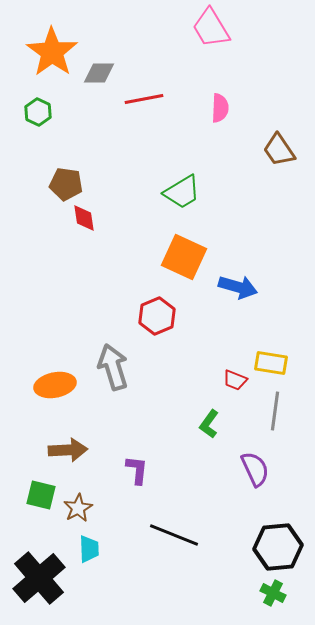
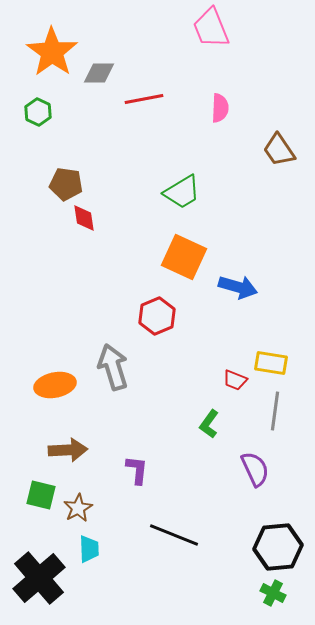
pink trapezoid: rotated 9 degrees clockwise
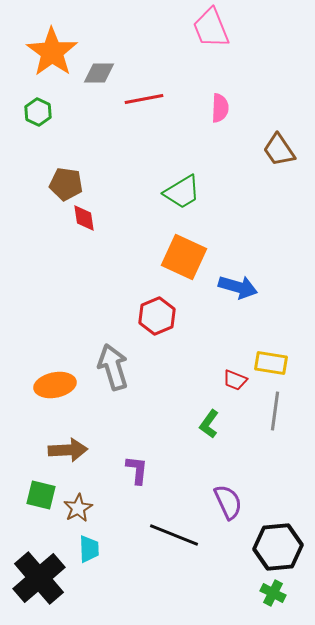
purple semicircle: moved 27 px left, 33 px down
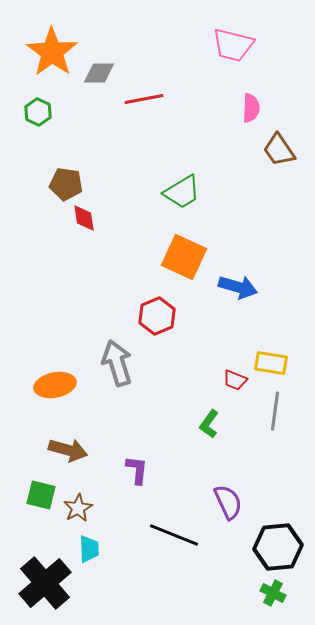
pink trapezoid: moved 22 px right, 17 px down; rotated 54 degrees counterclockwise
pink semicircle: moved 31 px right
gray arrow: moved 4 px right, 4 px up
brown arrow: rotated 18 degrees clockwise
black cross: moved 6 px right, 5 px down
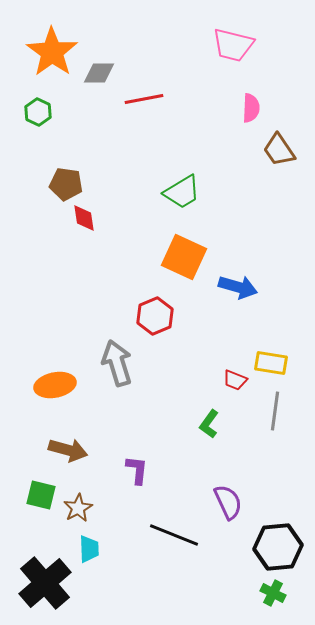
red hexagon: moved 2 px left
